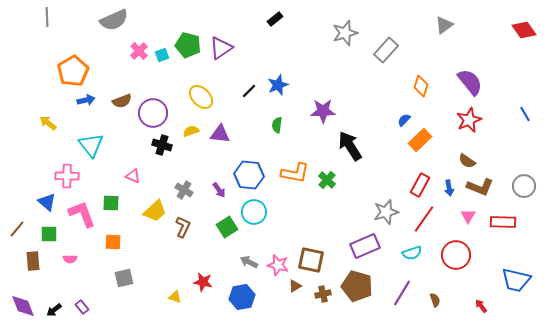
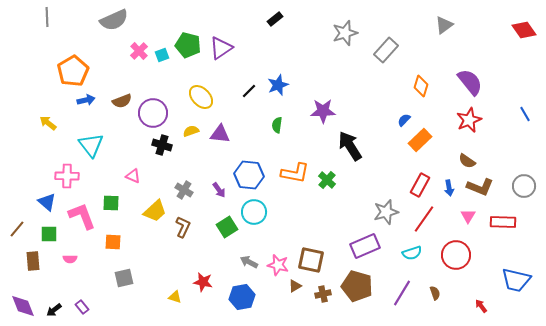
pink L-shape at (82, 214): moved 2 px down
brown semicircle at (435, 300): moved 7 px up
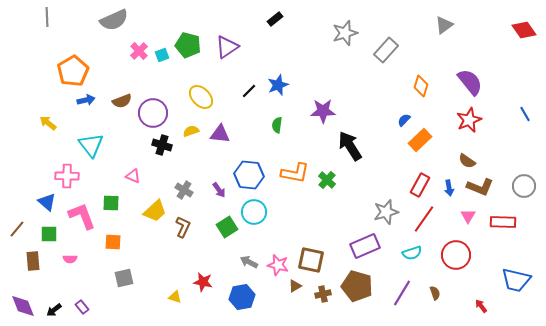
purple triangle at (221, 48): moved 6 px right, 1 px up
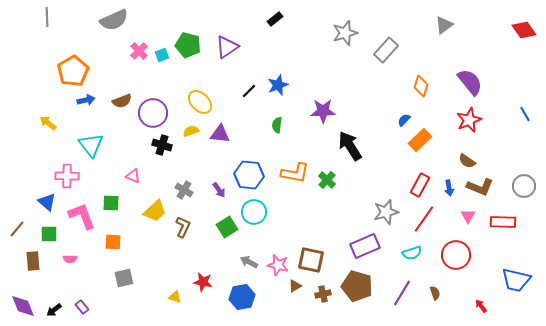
yellow ellipse at (201, 97): moved 1 px left, 5 px down
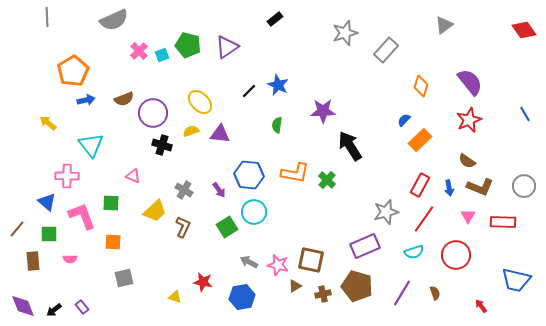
blue star at (278, 85): rotated 25 degrees counterclockwise
brown semicircle at (122, 101): moved 2 px right, 2 px up
cyan semicircle at (412, 253): moved 2 px right, 1 px up
